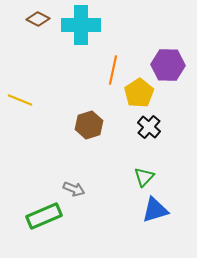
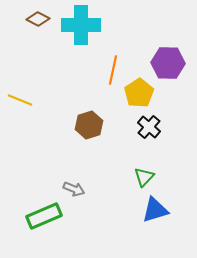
purple hexagon: moved 2 px up
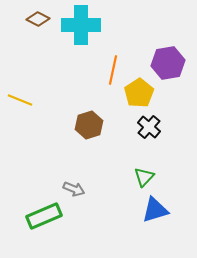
purple hexagon: rotated 12 degrees counterclockwise
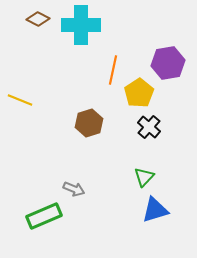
brown hexagon: moved 2 px up
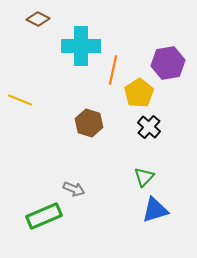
cyan cross: moved 21 px down
brown hexagon: rotated 24 degrees counterclockwise
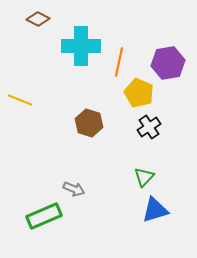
orange line: moved 6 px right, 8 px up
yellow pentagon: rotated 16 degrees counterclockwise
black cross: rotated 15 degrees clockwise
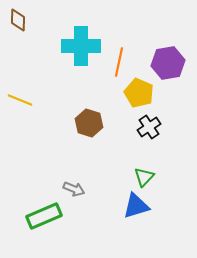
brown diamond: moved 20 px left, 1 px down; rotated 65 degrees clockwise
blue triangle: moved 19 px left, 4 px up
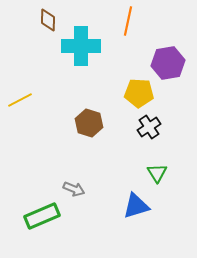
brown diamond: moved 30 px right
orange line: moved 9 px right, 41 px up
yellow pentagon: rotated 20 degrees counterclockwise
yellow line: rotated 50 degrees counterclockwise
green triangle: moved 13 px right, 4 px up; rotated 15 degrees counterclockwise
green rectangle: moved 2 px left
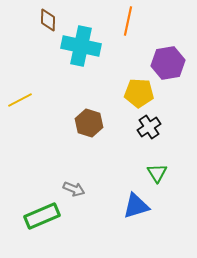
cyan cross: rotated 12 degrees clockwise
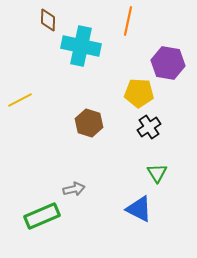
purple hexagon: rotated 20 degrees clockwise
gray arrow: rotated 35 degrees counterclockwise
blue triangle: moved 3 px right, 3 px down; rotated 44 degrees clockwise
